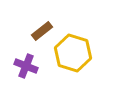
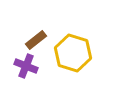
brown rectangle: moved 6 px left, 9 px down
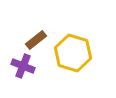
purple cross: moved 3 px left
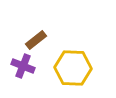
yellow hexagon: moved 15 px down; rotated 15 degrees counterclockwise
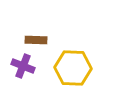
brown rectangle: rotated 40 degrees clockwise
